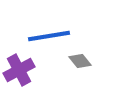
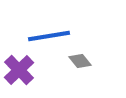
purple cross: rotated 16 degrees counterclockwise
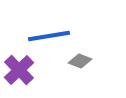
gray diamond: rotated 30 degrees counterclockwise
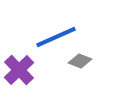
blue line: moved 7 px right, 1 px down; rotated 15 degrees counterclockwise
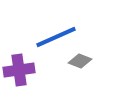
purple cross: rotated 36 degrees clockwise
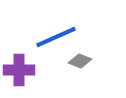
purple cross: rotated 8 degrees clockwise
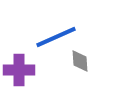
gray diamond: rotated 65 degrees clockwise
